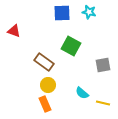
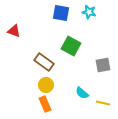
blue square: moved 1 px left; rotated 12 degrees clockwise
yellow circle: moved 2 px left
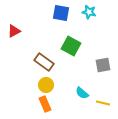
red triangle: rotated 48 degrees counterclockwise
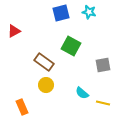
blue square: rotated 24 degrees counterclockwise
orange rectangle: moved 23 px left, 3 px down
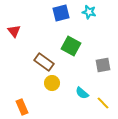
red triangle: rotated 40 degrees counterclockwise
yellow circle: moved 6 px right, 2 px up
yellow line: rotated 32 degrees clockwise
